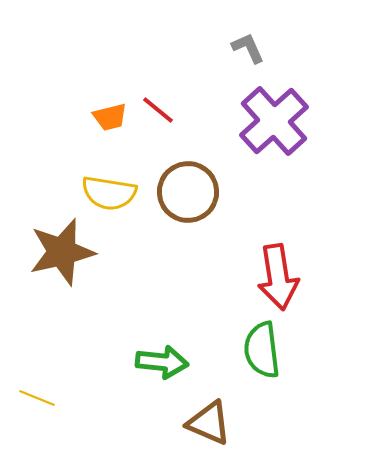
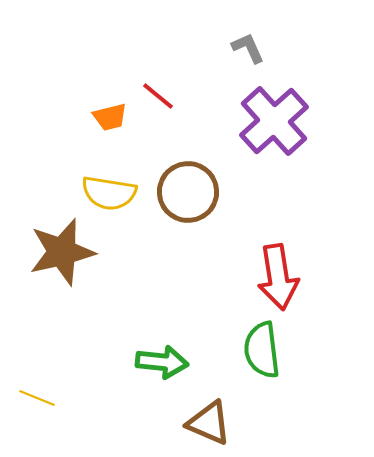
red line: moved 14 px up
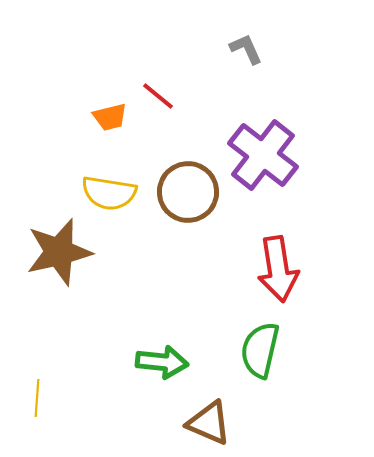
gray L-shape: moved 2 px left, 1 px down
purple cross: moved 11 px left, 34 px down; rotated 10 degrees counterclockwise
brown star: moved 3 px left
red arrow: moved 8 px up
green semicircle: moved 2 px left; rotated 20 degrees clockwise
yellow line: rotated 72 degrees clockwise
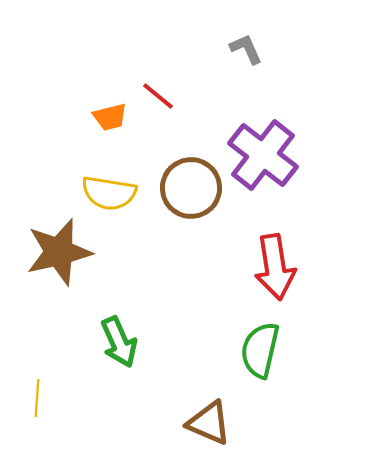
brown circle: moved 3 px right, 4 px up
red arrow: moved 3 px left, 2 px up
green arrow: moved 43 px left, 20 px up; rotated 60 degrees clockwise
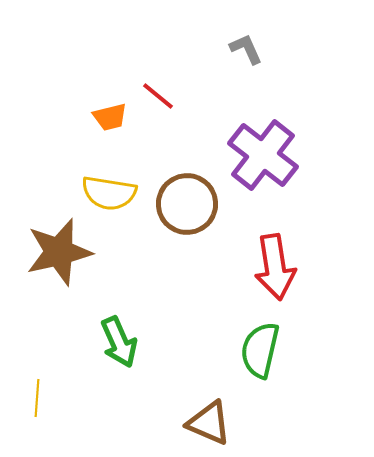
brown circle: moved 4 px left, 16 px down
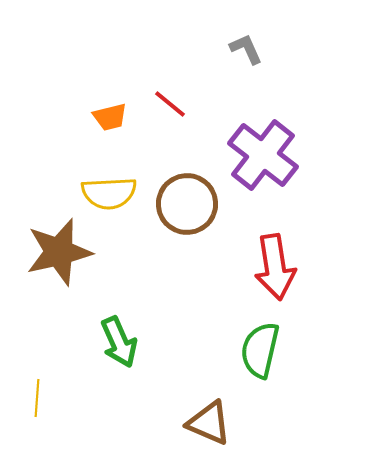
red line: moved 12 px right, 8 px down
yellow semicircle: rotated 12 degrees counterclockwise
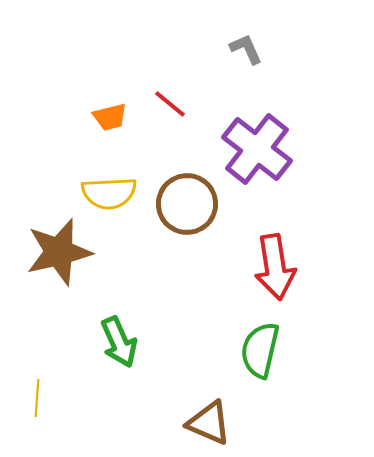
purple cross: moved 6 px left, 6 px up
